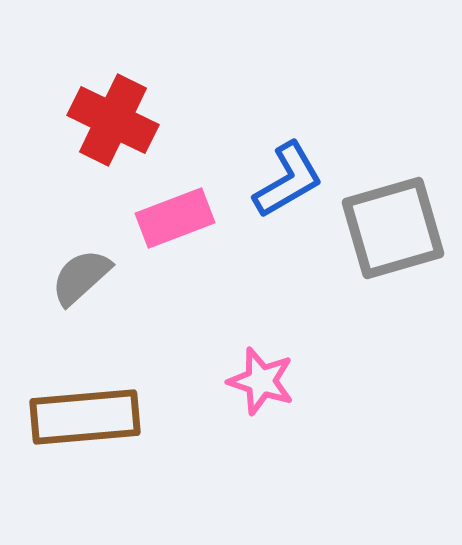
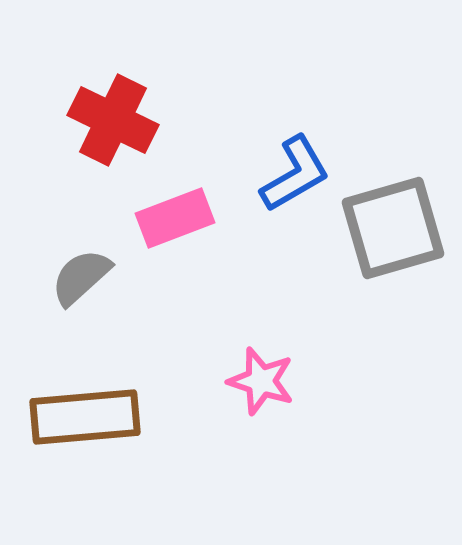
blue L-shape: moved 7 px right, 6 px up
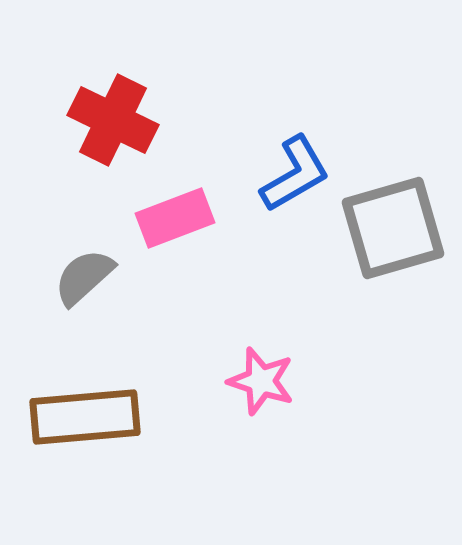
gray semicircle: moved 3 px right
